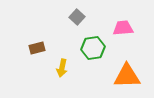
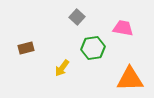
pink trapezoid: rotated 15 degrees clockwise
brown rectangle: moved 11 px left
yellow arrow: rotated 24 degrees clockwise
orange triangle: moved 3 px right, 3 px down
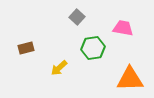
yellow arrow: moved 3 px left; rotated 12 degrees clockwise
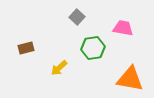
orange triangle: rotated 12 degrees clockwise
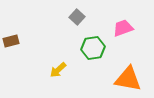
pink trapezoid: rotated 30 degrees counterclockwise
brown rectangle: moved 15 px left, 7 px up
yellow arrow: moved 1 px left, 2 px down
orange triangle: moved 2 px left
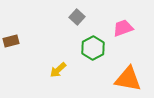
green hexagon: rotated 20 degrees counterclockwise
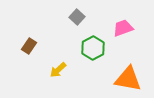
brown rectangle: moved 18 px right, 5 px down; rotated 42 degrees counterclockwise
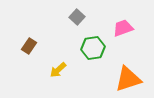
green hexagon: rotated 20 degrees clockwise
orange triangle: rotated 28 degrees counterclockwise
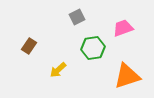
gray square: rotated 21 degrees clockwise
orange triangle: moved 1 px left, 3 px up
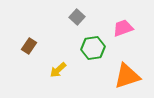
gray square: rotated 21 degrees counterclockwise
